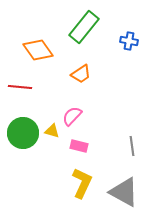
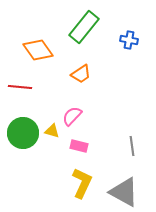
blue cross: moved 1 px up
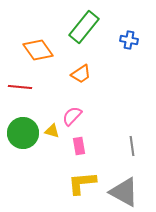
pink rectangle: rotated 66 degrees clockwise
yellow L-shape: rotated 120 degrees counterclockwise
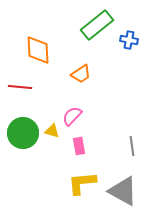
green rectangle: moved 13 px right, 2 px up; rotated 12 degrees clockwise
orange diamond: rotated 32 degrees clockwise
gray triangle: moved 1 px left, 1 px up
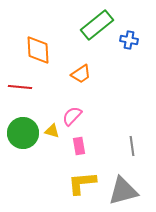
gray triangle: rotated 44 degrees counterclockwise
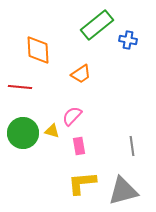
blue cross: moved 1 px left
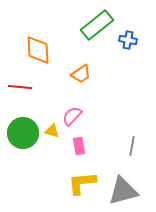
gray line: rotated 18 degrees clockwise
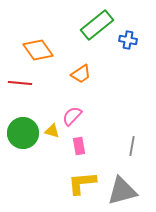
orange diamond: rotated 32 degrees counterclockwise
red line: moved 4 px up
gray triangle: moved 1 px left
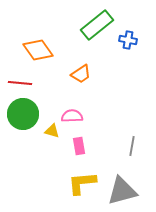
pink semicircle: rotated 45 degrees clockwise
green circle: moved 19 px up
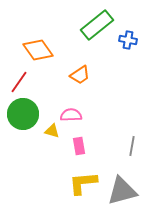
orange trapezoid: moved 1 px left, 1 px down
red line: moved 1 px left, 1 px up; rotated 60 degrees counterclockwise
pink semicircle: moved 1 px left, 1 px up
yellow L-shape: moved 1 px right
